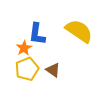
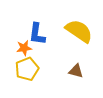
orange star: rotated 21 degrees clockwise
brown triangle: moved 23 px right, 1 px down; rotated 21 degrees counterclockwise
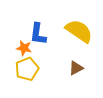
blue L-shape: moved 1 px right
orange star: rotated 21 degrees clockwise
brown triangle: moved 3 px up; rotated 42 degrees counterclockwise
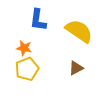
blue L-shape: moved 14 px up
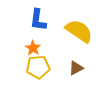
orange star: moved 9 px right; rotated 21 degrees clockwise
yellow pentagon: moved 11 px right, 2 px up; rotated 15 degrees clockwise
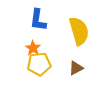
yellow semicircle: rotated 40 degrees clockwise
yellow pentagon: moved 1 px right, 3 px up
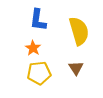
yellow pentagon: moved 9 px down
brown triangle: rotated 35 degrees counterclockwise
